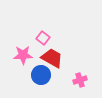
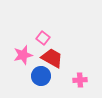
pink star: rotated 12 degrees counterclockwise
blue circle: moved 1 px down
pink cross: rotated 16 degrees clockwise
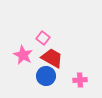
pink star: rotated 30 degrees counterclockwise
blue circle: moved 5 px right
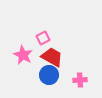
pink square: rotated 24 degrees clockwise
red trapezoid: moved 1 px up
blue circle: moved 3 px right, 1 px up
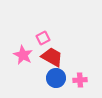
blue circle: moved 7 px right, 3 px down
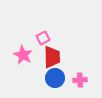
red trapezoid: rotated 60 degrees clockwise
blue circle: moved 1 px left
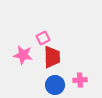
pink star: rotated 18 degrees counterclockwise
blue circle: moved 7 px down
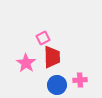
pink star: moved 3 px right, 8 px down; rotated 24 degrees clockwise
blue circle: moved 2 px right
